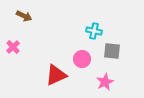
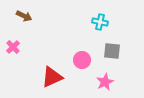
cyan cross: moved 6 px right, 9 px up
pink circle: moved 1 px down
red triangle: moved 4 px left, 2 px down
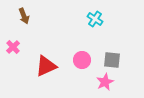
brown arrow: rotated 42 degrees clockwise
cyan cross: moved 5 px left, 3 px up; rotated 21 degrees clockwise
gray square: moved 9 px down
red triangle: moved 6 px left, 11 px up
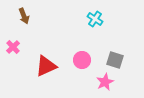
gray square: moved 3 px right; rotated 12 degrees clockwise
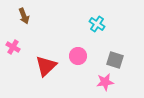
cyan cross: moved 2 px right, 5 px down
pink cross: rotated 16 degrees counterclockwise
pink circle: moved 4 px left, 4 px up
red triangle: rotated 20 degrees counterclockwise
pink star: rotated 18 degrees clockwise
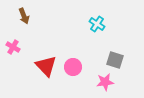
pink circle: moved 5 px left, 11 px down
red triangle: rotated 30 degrees counterclockwise
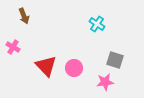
pink circle: moved 1 px right, 1 px down
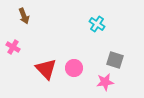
red triangle: moved 3 px down
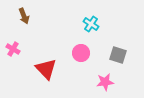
cyan cross: moved 6 px left
pink cross: moved 2 px down
gray square: moved 3 px right, 5 px up
pink circle: moved 7 px right, 15 px up
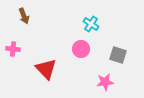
pink cross: rotated 24 degrees counterclockwise
pink circle: moved 4 px up
